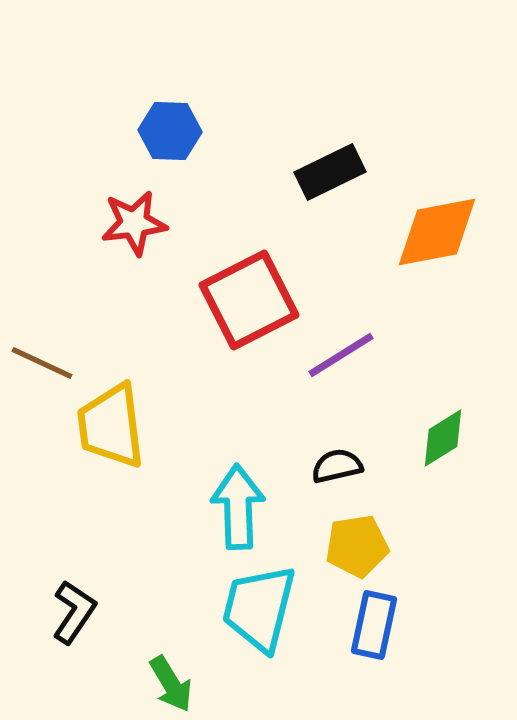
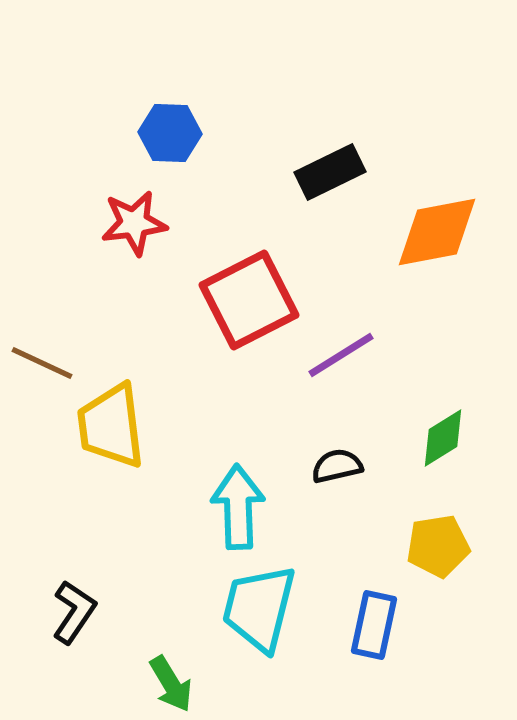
blue hexagon: moved 2 px down
yellow pentagon: moved 81 px right
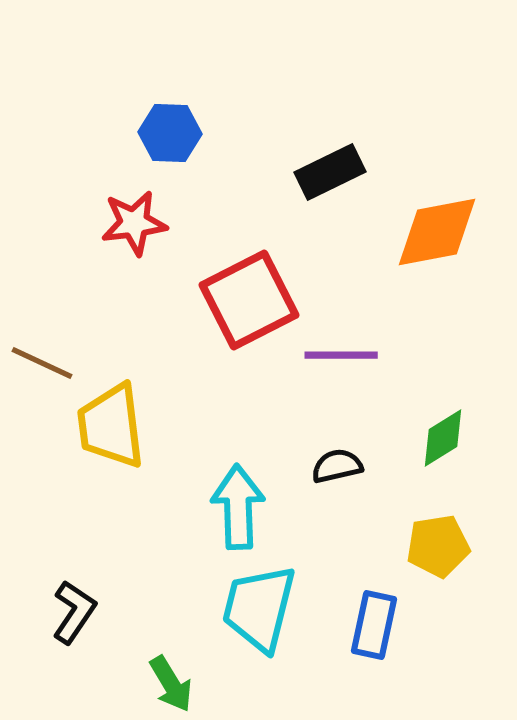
purple line: rotated 32 degrees clockwise
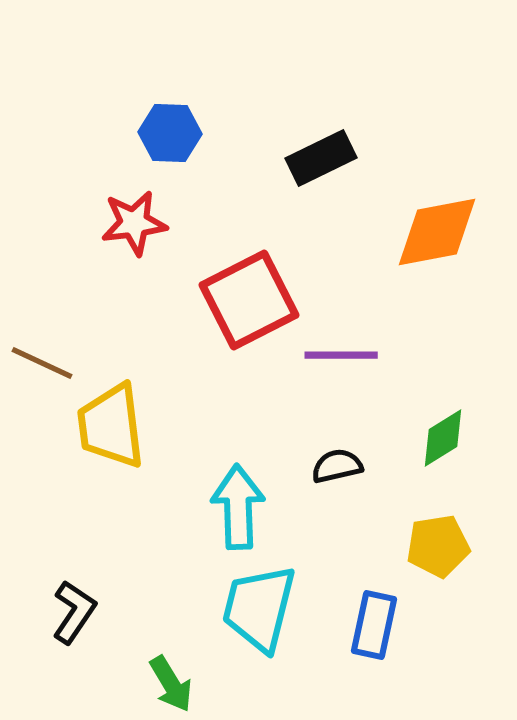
black rectangle: moved 9 px left, 14 px up
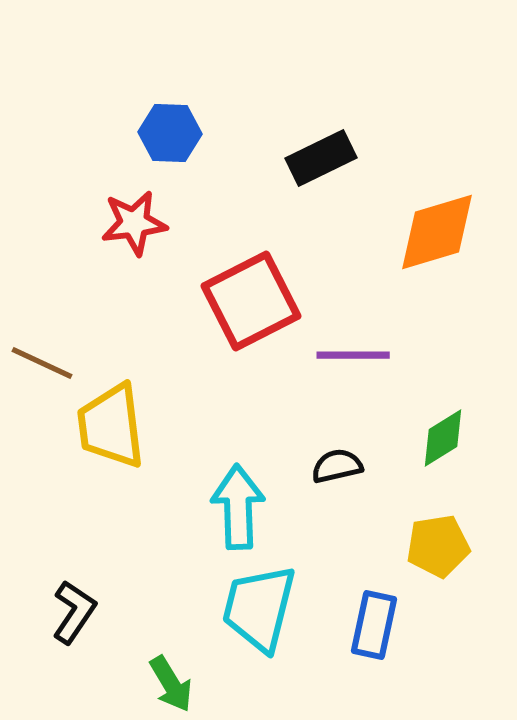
orange diamond: rotated 6 degrees counterclockwise
red square: moved 2 px right, 1 px down
purple line: moved 12 px right
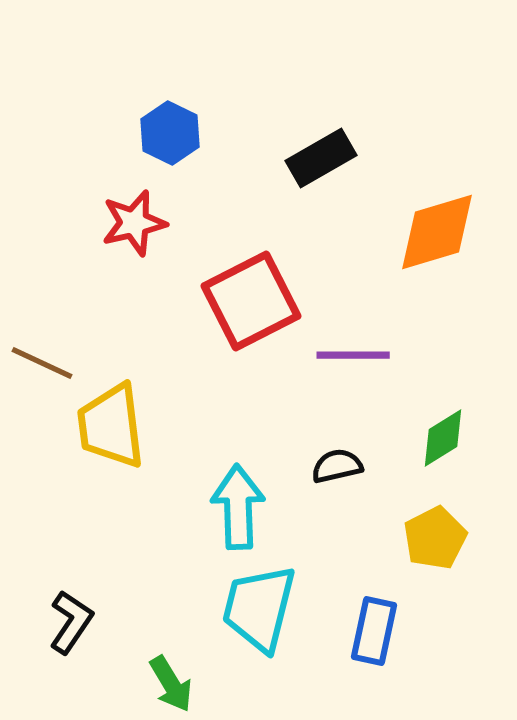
blue hexagon: rotated 24 degrees clockwise
black rectangle: rotated 4 degrees counterclockwise
red star: rotated 6 degrees counterclockwise
yellow pentagon: moved 3 px left, 8 px up; rotated 18 degrees counterclockwise
black L-shape: moved 3 px left, 10 px down
blue rectangle: moved 6 px down
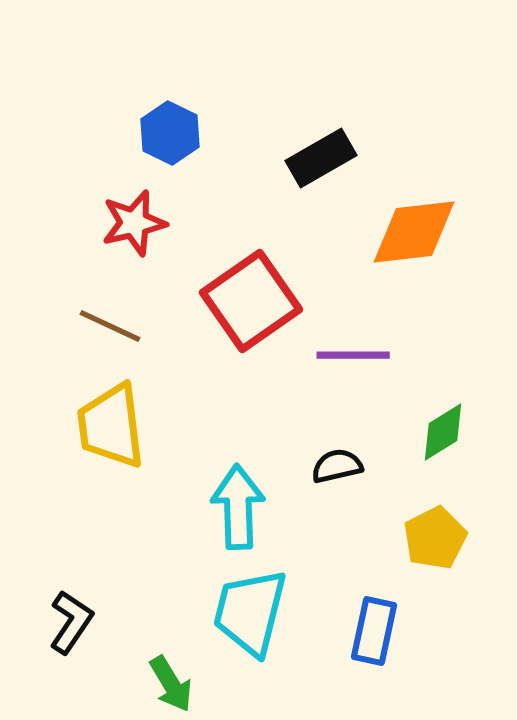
orange diamond: moved 23 px left; rotated 10 degrees clockwise
red square: rotated 8 degrees counterclockwise
brown line: moved 68 px right, 37 px up
green diamond: moved 6 px up
cyan trapezoid: moved 9 px left, 4 px down
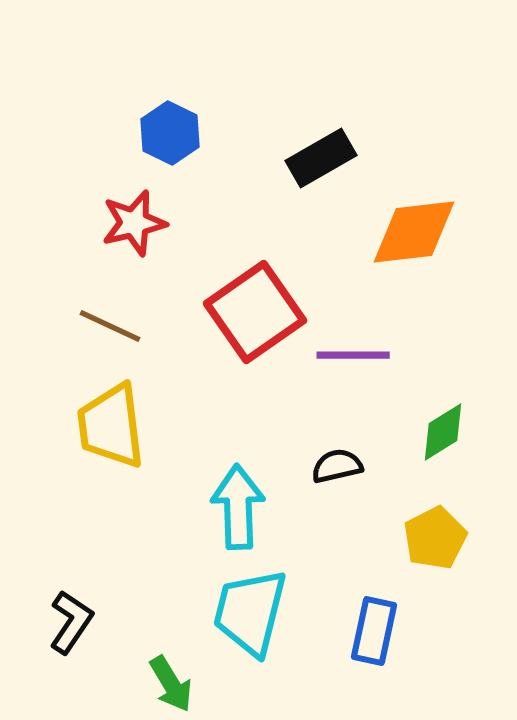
red square: moved 4 px right, 11 px down
